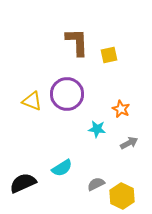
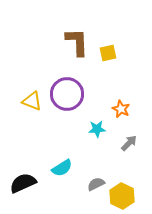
yellow square: moved 1 px left, 2 px up
cyan star: rotated 12 degrees counterclockwise
gray arrow: rotated 18 degrees counterclockwise
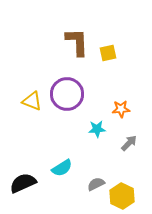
orange star: rotated 30 degrees counterclockwise
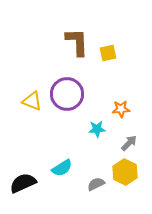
yellow hexagon: moved 3 px right, 24 px up
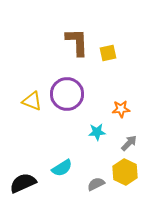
cyan star: moved 3 px down
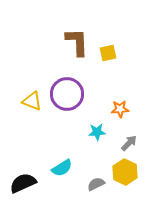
orange star: moved 1 px left
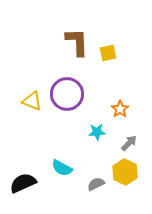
orange star: rotated 30 degrees counterclockwise
cyan semicircle: rotated 60 degrees clockwise
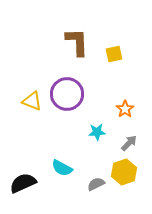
yellow square: moved 6 px right, 1 px down
orange star: moved 5 px right
yellow hexagon: moved 1 px left; rotated 15 degrees clockwise
